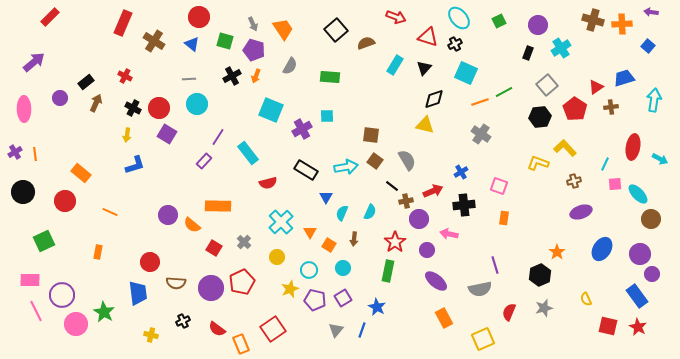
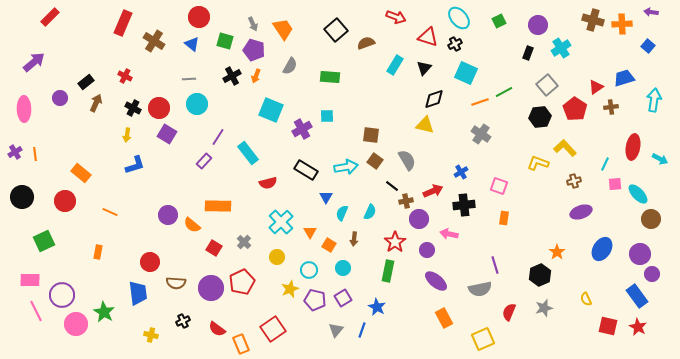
black circle at (23, 192): moved 1 px left, 5 px down
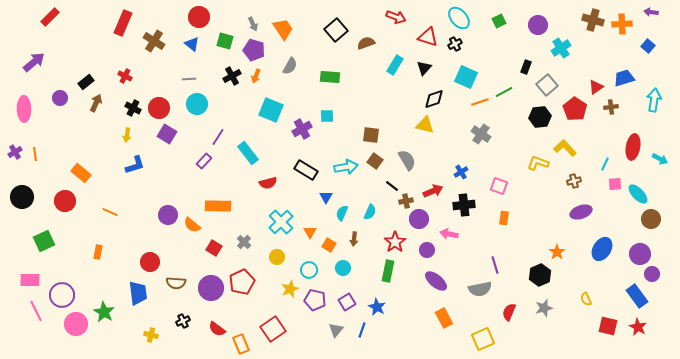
black rectangle at (528, 53): moved 2 px left, 14 px down
cyan square at (466, 73): moved 4 px down
purple square at (343, 298): moved 4 px right, 4 px down
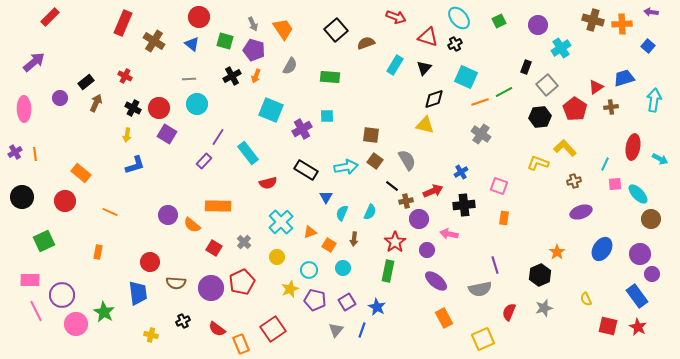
orange triangle at (310, 232): rotated 40 degrees clockwise
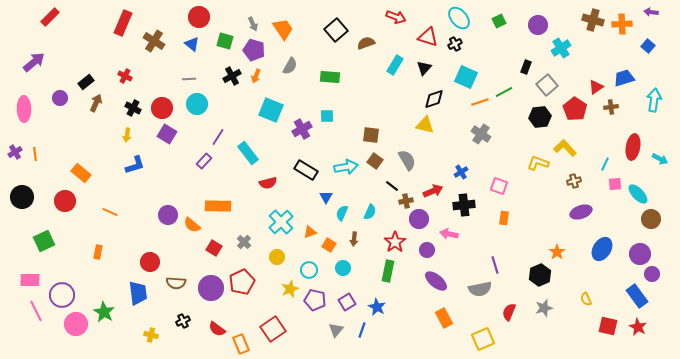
red circle at (159, 108): moved 3 px right
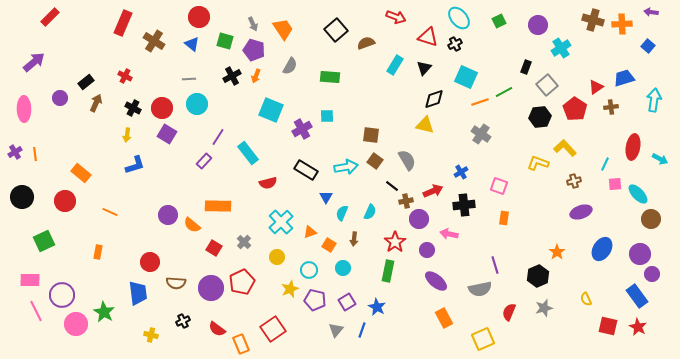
black hexagon at (540, 275): moved 2 px left, 1 px down
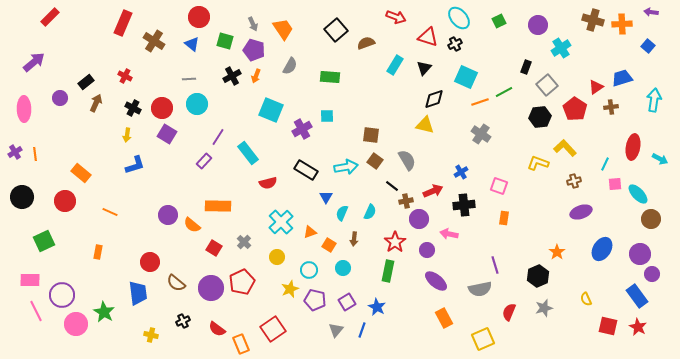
blue trapezoid at (624, 78): moved 2 px left
brown semicircle at (176, 283): rotated 36 degrees clockwise
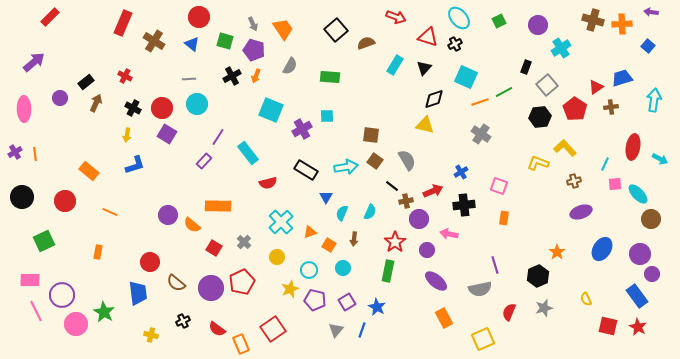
orange rectangle at (81, 173): moved 8 px right, 2 px up
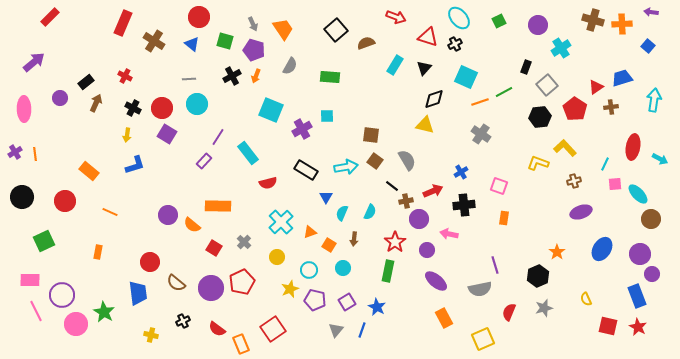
blue rectangle at (637, 296): rotated 15 degrees clockwise
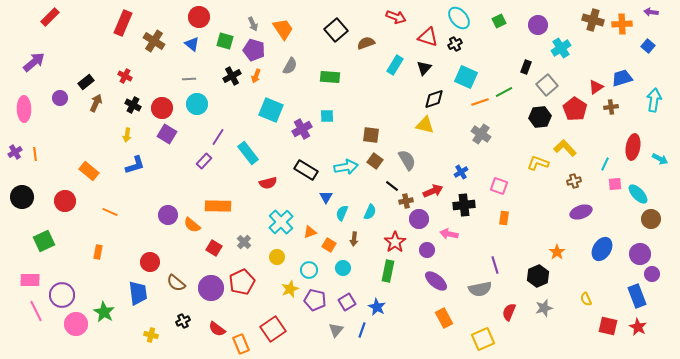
black cross at (133, 108): moved 3 px up
